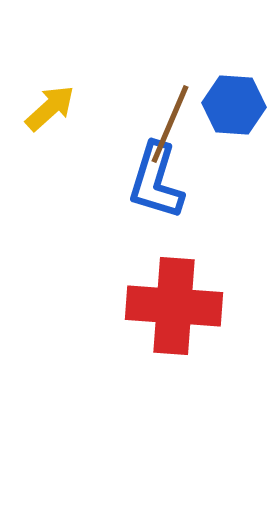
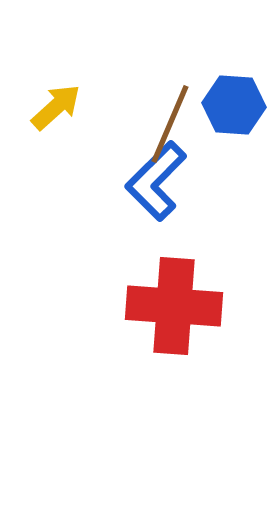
yellow arrow: moved 6 px right, 1 px up
blue L-shape: rotated 28 degrees clockwise
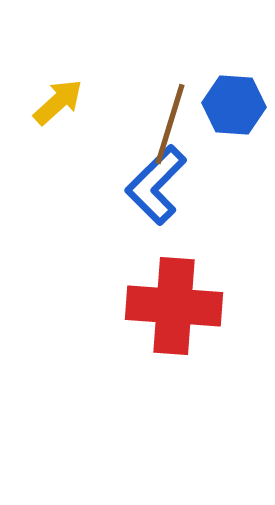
yellow arrow: moved 2 px right, 5 px up
brown line: rotated 6 degrees counterclockwise
blue L-shape: moved 4 px down
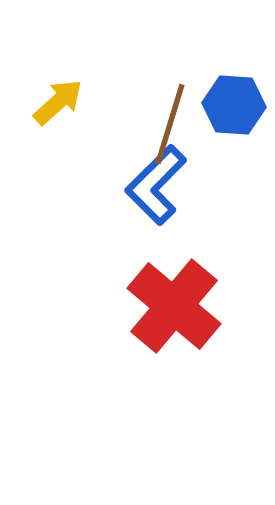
red cross: rotated 36 degrees clockwise
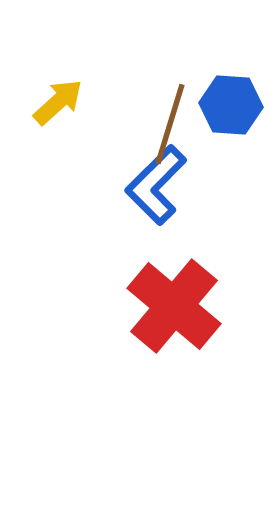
blue hexagon: moved 3 px left
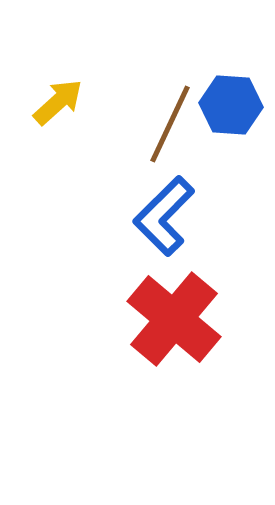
brown line: rotated 8 degrees clockwise
blue L-shape: moved 8 px right, 31 px down
red cross: moved 13 px down
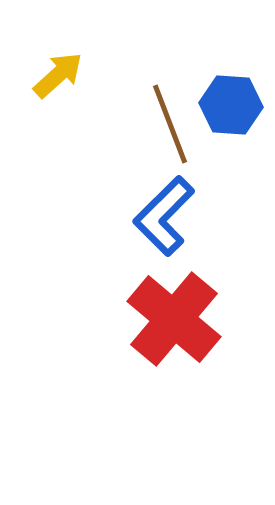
yellow arrow: moved 27 px up
brown line: rotated 46 degrees counterclockwise
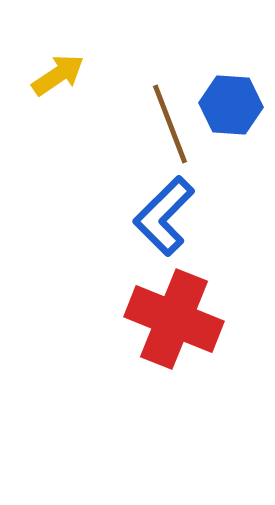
yellow arrow: rotated 8 degrees clockwise
red cross: rotated 18 degrees counterclockwise
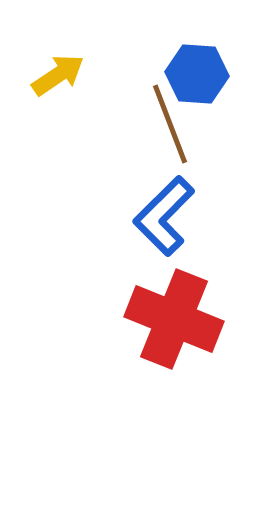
blue hexagon: moved 34 px left, 31 px up
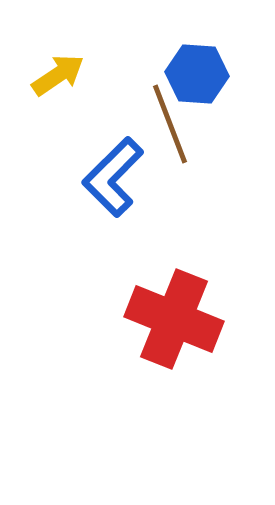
blue L-shape: moved 51 px left, 39 px up
